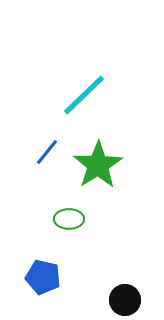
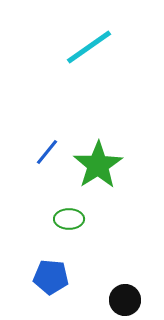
cyan line: moved 5 px right, 48 px up; rotated 9 degrees clockwise
blue pentagon: moved 8 px right; rotated 8 degrees counterclockwise
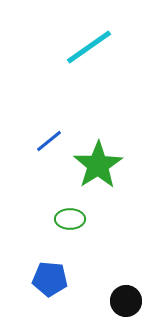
blue line: moved 2 px right, 11 px up; rotated 12 degrees clockwise
green ellipse: moved 1 px right
blue pentagon: moved 1 px left, 2 px down
black circle: moved 1 px right, 1 px down
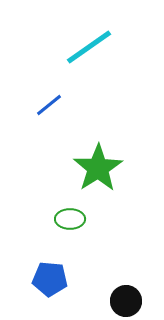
blue line: moved 36 px up
green star: moved 3 px down
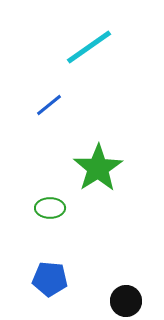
green ellipse: moved 20 px left, 11 px up
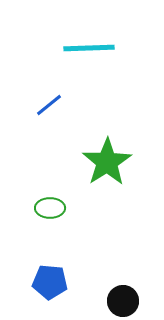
cyan line: moved 1 px down; rotated 33 degrees clockwise
green star: moved 9 px right, 6 px up
blue pentagon: moved 3 px down
black circle: moved 3 px left
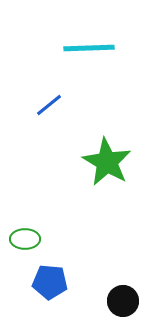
green star: rotated 9 degrees counterclockwise
green ellipse: moved 25 px left, 31 px down
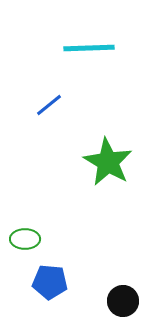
green star: moved 1 px right
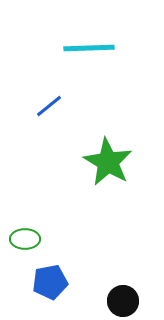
blue line: moved 1 px down
blue pentagon: rotated 16 degrees counterclockwise
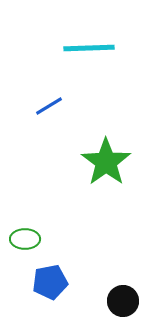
blue line: rotated 8 degrees clockwise
green star: moved 2 px left; rotated 6 degrees clockwise
